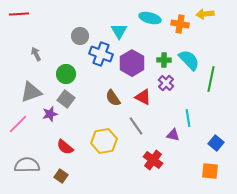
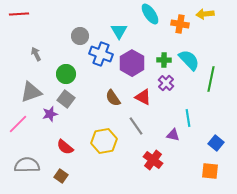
cyan ellipse: moved 4 px up; rotated 40 degrees clockwise
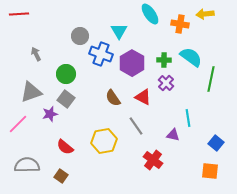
cyan semicircle: moved 2 px right, 3 px up; rotated 10 degrees counterclockwise
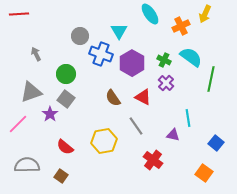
yellow arrow: rotated 60 degrees counterclockwise
orange cross: moved 1 px right, 2 px down; rotated 36 degrees counterclockwise
green cross: rotated 24 degrees clockwise
purple star: rotated 21 degrees counterclockwise
orange square: moved 6 px left, 2 px down; rotated 30 degrees clockwise
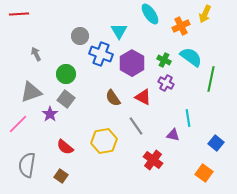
purple cross: rotated 14 degrees counterclockwise
gray semicircle: rotated 80 degrees counterclockwise
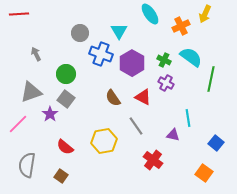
gray circle: moved 3 px up
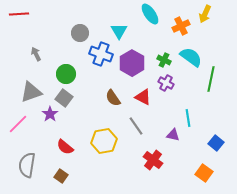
gray square: moved 2 px left, 1 px up
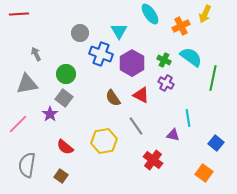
green line: moved 2 px right, 1 px up
gray triangle: moved 4 px left, 8 px up; rotated 10 degrees clockwise
red triangle: moved 2 px left, 2 px up
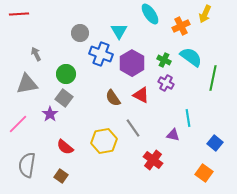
gray line: moved 3 px left, 2 px down
blue square: moved 1 px left
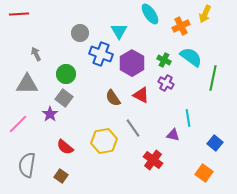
gray triangle: rotated 10 degrees clockwise
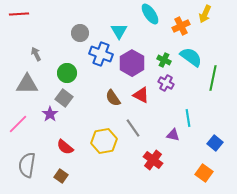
green circle: moved 1 px right, 1 px up
